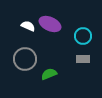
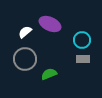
white semicircle: moved 3 px left, 6 px down; rotated 64 degrees counterclockwise
cyan circle: moved 1 px left, 4 px down
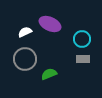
white semicircle: rotated 16 degrees clockwise
cyan circle: moved 1 px up
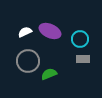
purple ellipse: moved 7 px down
cyan circle: moved 2 px left
gray circle: moved 3 px right, 2 px down
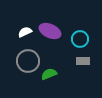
gray rectangle: moved 2 px down
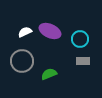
gray circle: moved 6 px left
